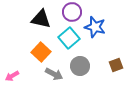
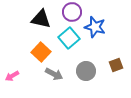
gray circle: moved 6 px right, 5 px down
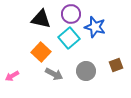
purple circle: moved 1 px left, 2 px down
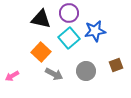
purple circle: moved 2 px left, 1 px up
blue star: moved 4 px down; rotated 25 degrees counterclockwise
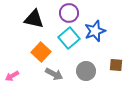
black triangle: moved 7 px left
blue star: rotated 10 degrees counterclockwise
brown square: rotated 24 degrees clockwise
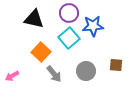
blue star: moved 2 px left, 5 px up; rotated 15 degrees clockwise
gray arrow: rotated 24 degrees clockwise
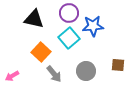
brown square: moved 2 px right
